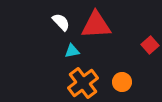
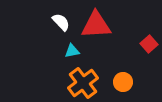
red square: moved 1 px left, 1 px up
orange circle: moved 1 px right
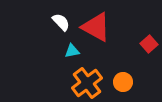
red triangle: moved 2 px down; rotated 32 degrees clockwise
orange cross: moved 4 px right
